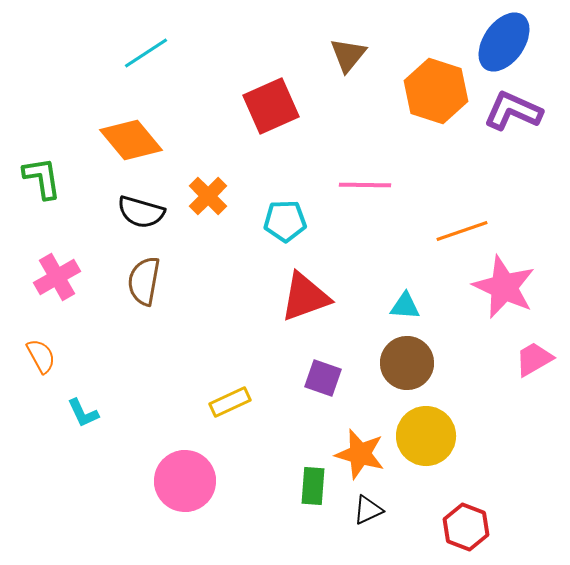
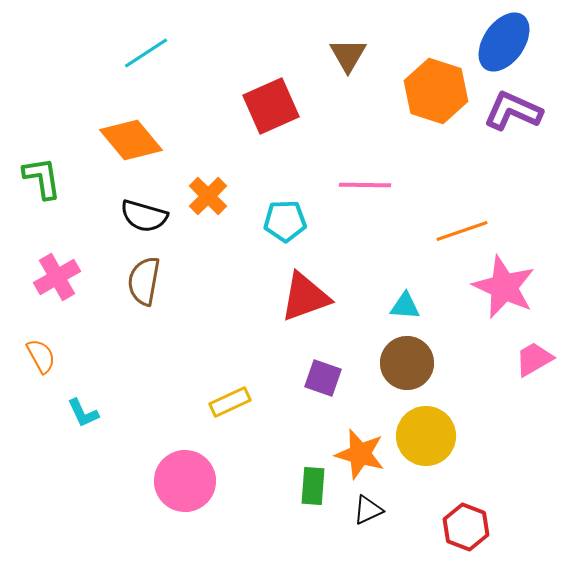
brown triangle: rotated 9 degrees counterclockwise
black semicircle: moved 3 px right, 4 px down
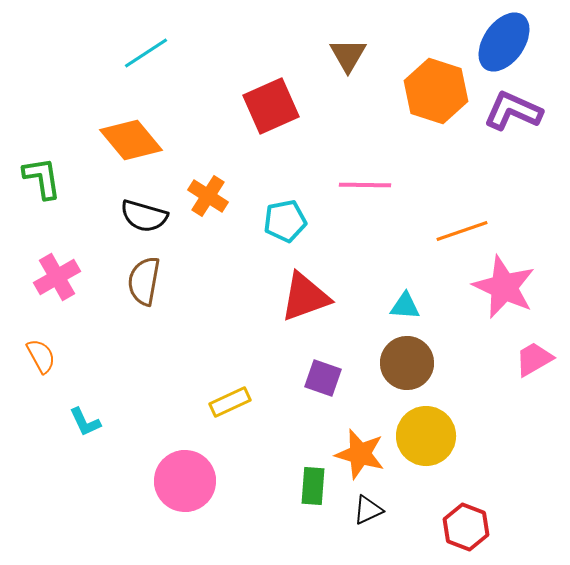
orange cross: rotated 12 degrees counterclockwise
cyan pentagon: rotated 9 degrees counterclockwise
cyan L-shape: moved 2 px right, 9 px down
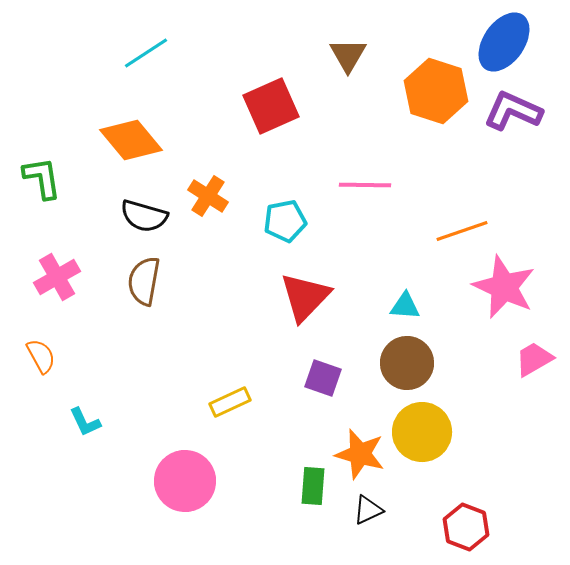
red triangle: rotated 26 degrees counterclockwise
yellow circle: moved 4 px left, 4 px up
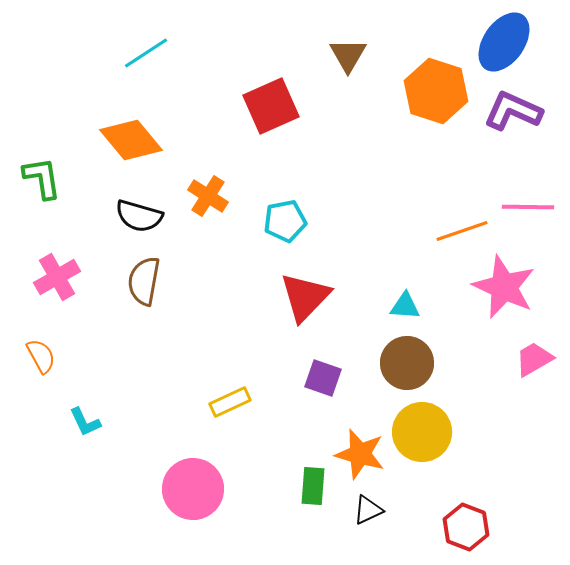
pink line: moved 163 px right, 22 px down
black semicircle: moved 5 px left
pink circle: moved 8 px right, 8 px down
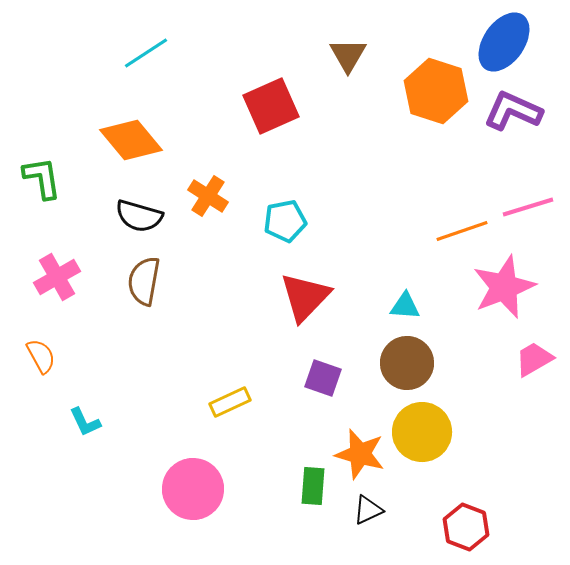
pink line: rotated 18 degrees counterclockwise
pink star: rotated 26 degrees clockwise
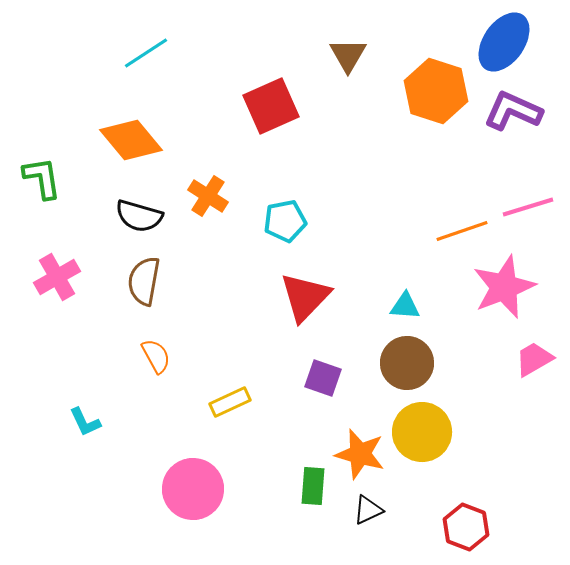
orange semicircle: moved 115 px right
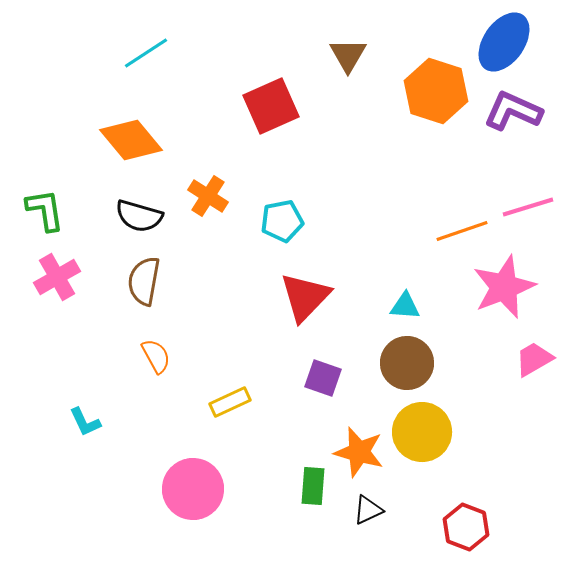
green L-shape: moved 3 px right, 32 px down
cyan pentagon: moved 3 px left
orange star: moved 1 px left, 2 px up
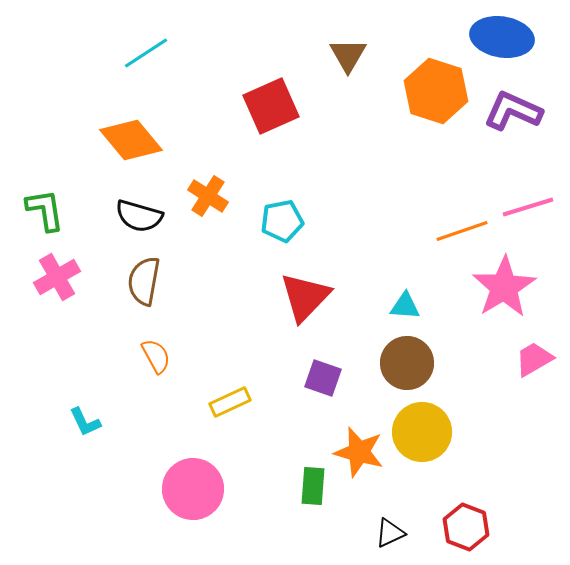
blue ellipse: moved 2 px left, 5 px up; rotated 64 degrees clockwise
pink star: rotated 10 degrees counterclockwise
black triangle: moved 22 px right, 23 px down
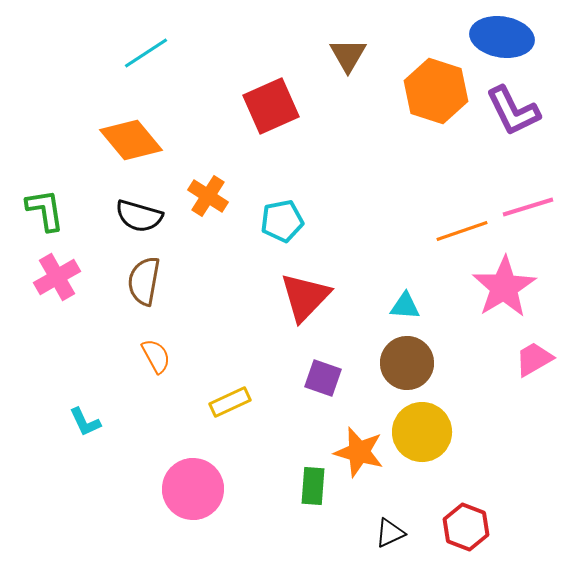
purple L-shape: rotated 140 degrees counterclockwise
